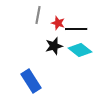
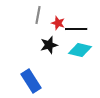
black star: moved 5 px left, 1 px up
cyan diamond: rotated 25 degrees counterclockwise
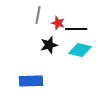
blue rectangle: rotated 60 degrees counterclockwise
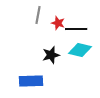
black star: moved 2 px right, 10 px down
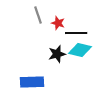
gray line: rotated 30 degrees counterclockwise
black line: moved 4 px down
black star: moved 6 px right, 1 px up
blue rectangle: moved 1 px right, 1 px down
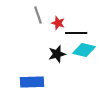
cyan diamond: moved 4 px right
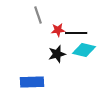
red star: moved 7 px down; rotated 24 degrees counterclockwise
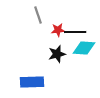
black line: moved 1 px left, 1 px up
cyan diamond: moved 2 px up; rotated 10 degrees counterclockwise
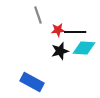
black star: moved 3 px right, 3 px up
blue rectangle: rotated 30 degrees clockwise
